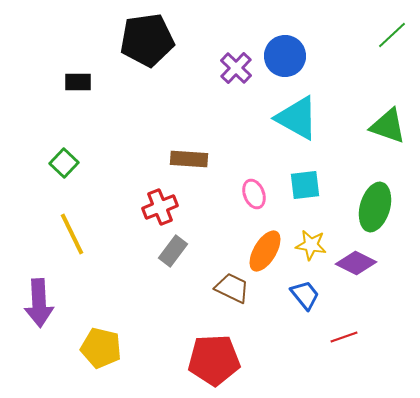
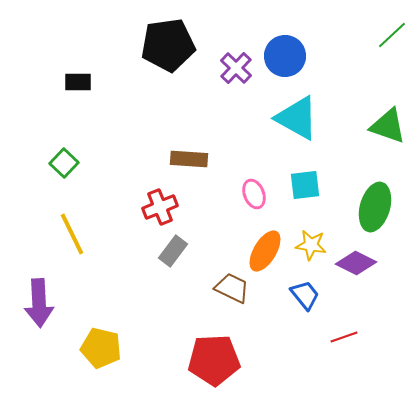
black pentagon: moved 21 px right, 5 px down
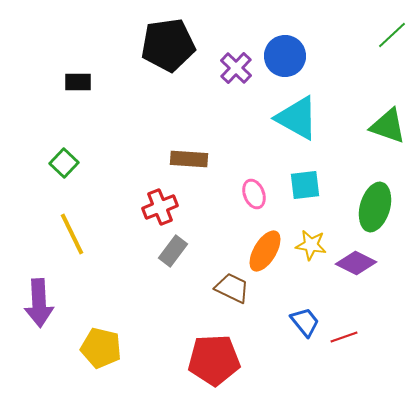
blue trapezoid: moved 27 px down
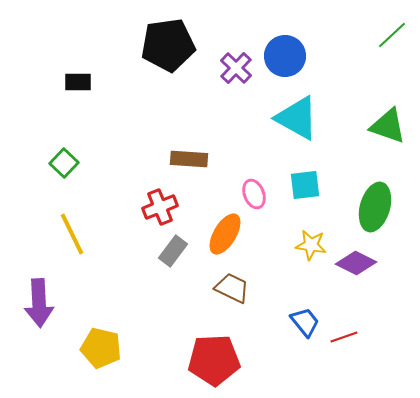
orange ellipse: moved 40 px left, 17 px up
